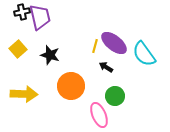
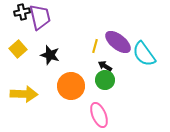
purple ellipse: moved 4 px right, 1 px up
black arrow: moved 1 px left, 1 px up
green circle: moved 10 px left, 16 px up
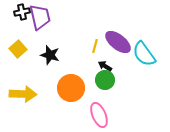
orange circle: moved 2 px down
yellow arrow: moved 1 px left
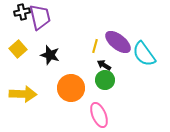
black arrow: moved 1 px left, 1 px up
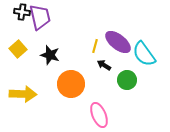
black cross: rotated 21 degrees clockwise
green circle: moved 22 px right
orange circle: moved 4 px up
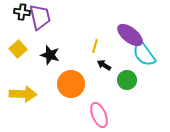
purple ellipse: moved 12 px right, 7 px up
